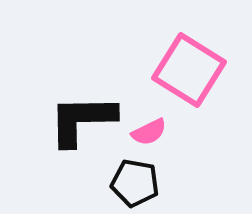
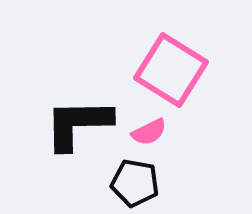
pink square: moved 18 px left
black L-shape: moved 4 px left, 4 px down
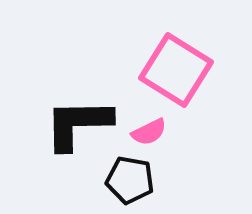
pink square: moved 5 px right
black pentagon: moved 5 px left, 3 px up
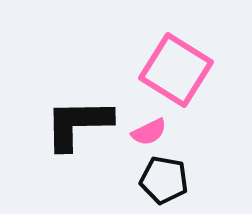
black pentagon: moved 34 px right
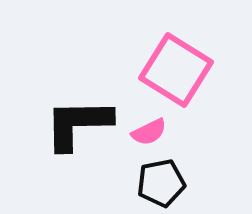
black pentagon: moved 3 px left, 3 px down; rotated 21 degrees counterclockwise
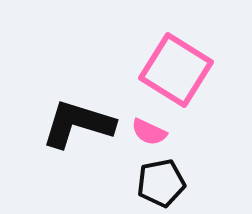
black L-shape: rotated 18 degrees clockwise
pink semicircle: rotated 51 degrees clockwise
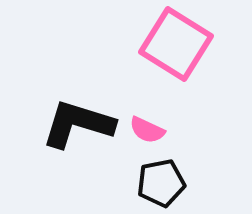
pink square: moved 26 px up
pink semicircle: moved 2 px left, 2 px up
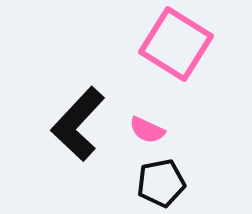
black L-shape: rotated 64 degrees counterclockwise
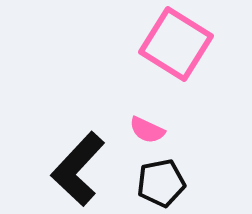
black L-shape: moved 45 px down
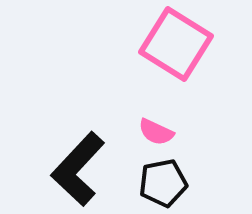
pink semicircle: moved 9 px right, 2 px down
black pentagon: moved 2 px right
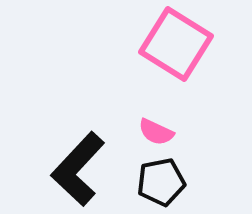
black pentagon: moved 2 px left, 1 px up
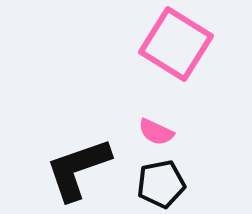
black L-shape: rotated 28 degrees clockwise
black pentagon: moved 2 px down
